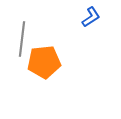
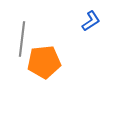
blue L-shape: moved 4 px down
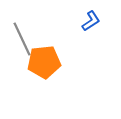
gray line: rotated 32 degrees counterclockwise
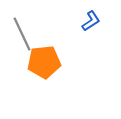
gray line: moved 5 px up
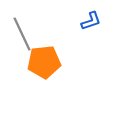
blue L-shape: rotated 15 degrees clockwise
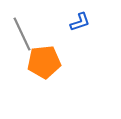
blue L-shape: moved 11 px left, 1 px down
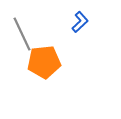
blue L-shape: rotated 25 degrees counterclockwise
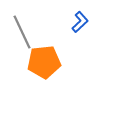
gray line: moved 2 px up
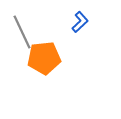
orange pentagon: moved 4 px up
